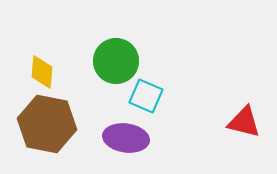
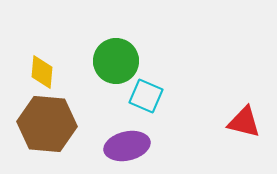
brown hexagon: rotated 6 degrees counterclockwise
purple ellipse: moved 1 px right, 8 px down; rotated 21 degrees counterclockwise
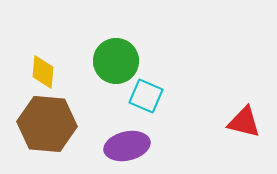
yellow diamond: moved 1 px right
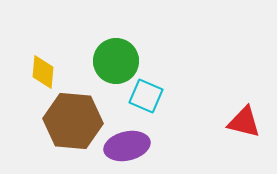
brown hexagon: moved 26 px right, 3 px up
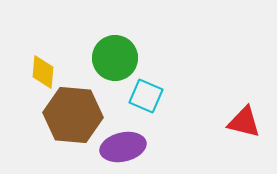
green circle: moved 1 px left, 3 px up
brown hexagon: moved 6 px up
purple ellipse: moved 4 px left, 1 px down
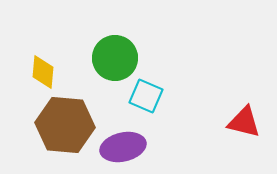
brown hexagon: moved 8 px left, 10 px down
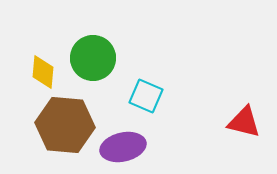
green circle: moved 22 px left
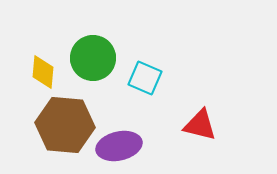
cyan square: moved 1 px left, 18 px up
red triangle: moved 44 px left, 3 px down
purple ellipse: moved 4 px left, 1 px up
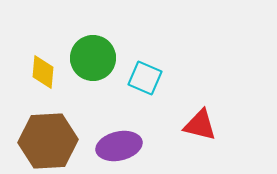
brown hexagon: moved 17 px left, 16 px down; rotated 8 degrees counterclockwise
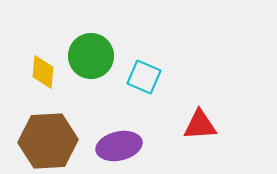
green circle: moved 2 px left, 2 px up
cyan square: moved 1 px left, 1 px up
red triangle: rotated 18 degrees counterclockwise
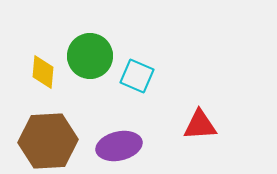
green circle: moved 1 px left
cyan square: moved 7 px left, 1 px up
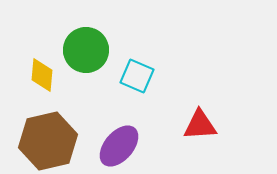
green circle: moved 4 px left, 6 px up
yellow diamond: moved 1 px left, 3 px down
brown hexagon: rotated 10 degrees counterclockwise
purple ellipse: rotated 36 degrees counterclockwise
